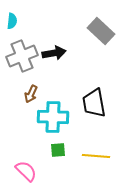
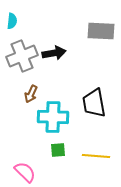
gray rectangle: rotated 40 degrees counterclockwise
pink semicircle: moved 1 px left, 1 px down
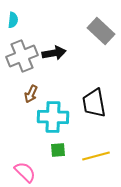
cyan semicircle: moved 1 px right, 1 px up
gray rectangle: rotated 40 degrees clockwise
yellow line: rotated 20 degrees counterclockwise
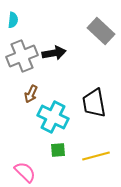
cyan cross: rotated 24 degrees clockwise
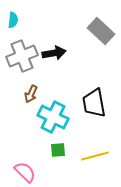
yellow line: moved 1 px left
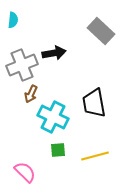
gray cross: moved 9 px down
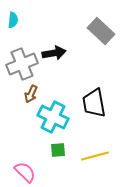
gray cross: moved 1 px up
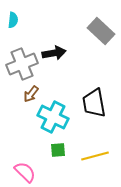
brown arrow: rotated 12 degrees clockwise
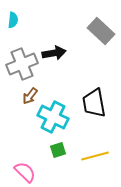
brown arrow: moved 1 px left, 2 px down
green square: rotated 14 degrees counterclockwise
